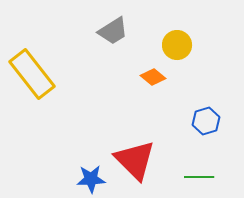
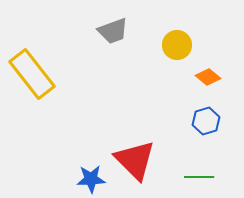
gray trapezoid: rotated 12 degrees clockwise
orange diamond: moved 55 px right
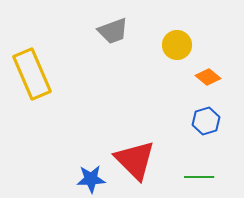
yellow rectangle: rotated 15 degrees clockwise
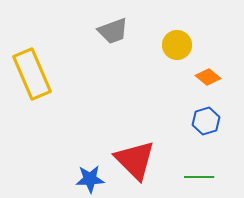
blue star: moved 1 px left
